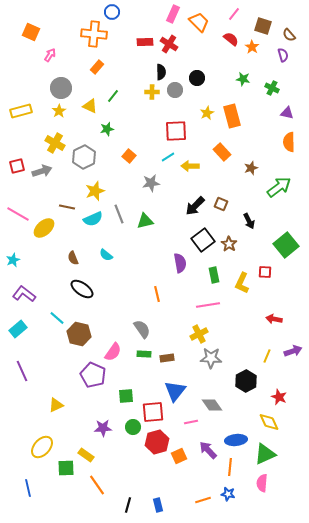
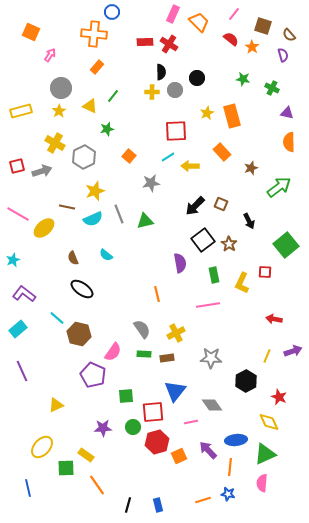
yellow cross at (199, 334): moved 23 px left, 1 px up
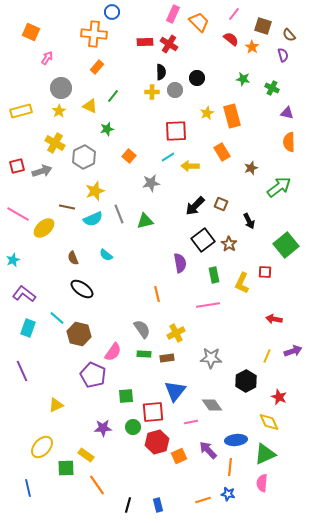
pink arrow at (50, 55): moved 3 px left, 3 px down
orange rectangle at (222, 152): rotated 12 degrees clockwise
cyan rectangle at (18, 329): moved 10 px right, 1 px up; rotated 30 degrees counterclockwise
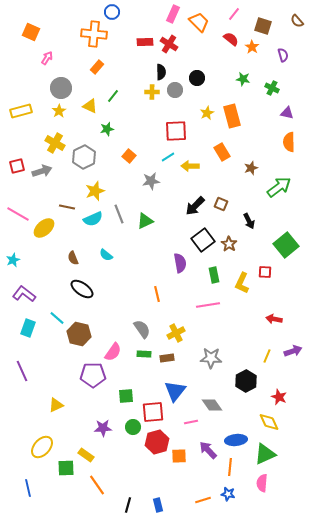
brown semicircle at (289, 35): moved 8 px right, 14 px up
gray star at (151, 183): moved 2 px up
green triangle at (145, 221): rotated 12 degrees counterclockwise
purple pentagon at (93, 375): rotated 25 degrees counterclockwise
orange square at (179, 456): rotated 21 degrees clockwise
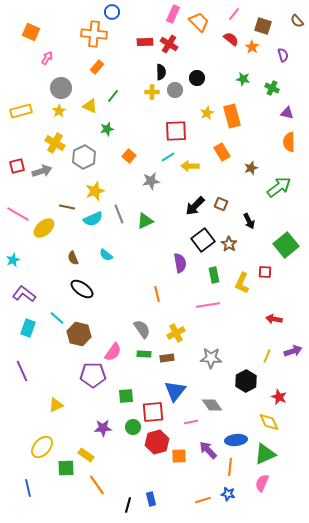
pink semicircle at (262, 483): rotated 18 degrees clockwise
blue rectangle at (158, 505): moved 7 px left, 6 px up
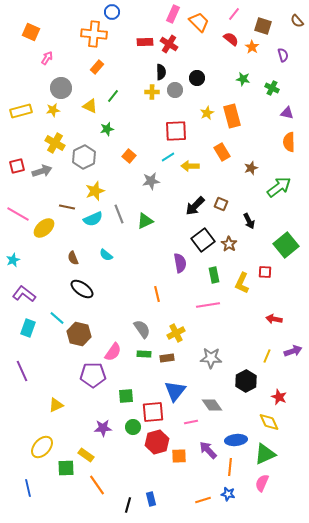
yellow star at (59, 111): moved 6 px left, 1 px up; rotated 24 degrees clockwise
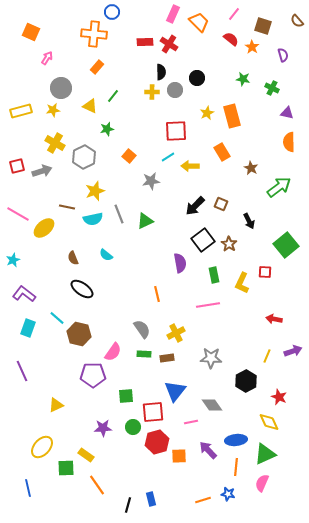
brown star at (251, 168): rotated 24 degrees counterclockwise
cyan semicircle at (93, 219): rotated 12 degrees clockwise
orange line at (230, 467): moved 6 px right
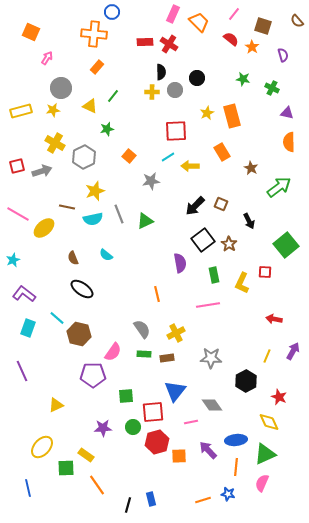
purple arrow at (293, 351): rotated 42 degrees counterclockwise
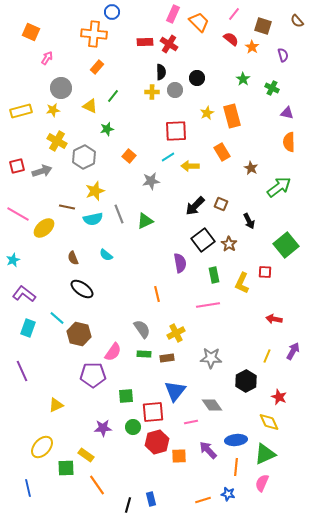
green star at (243, 79): rotated 24 degrees clockwise
yellow cross at (55, 143): moved 2 px right, 2 px up
